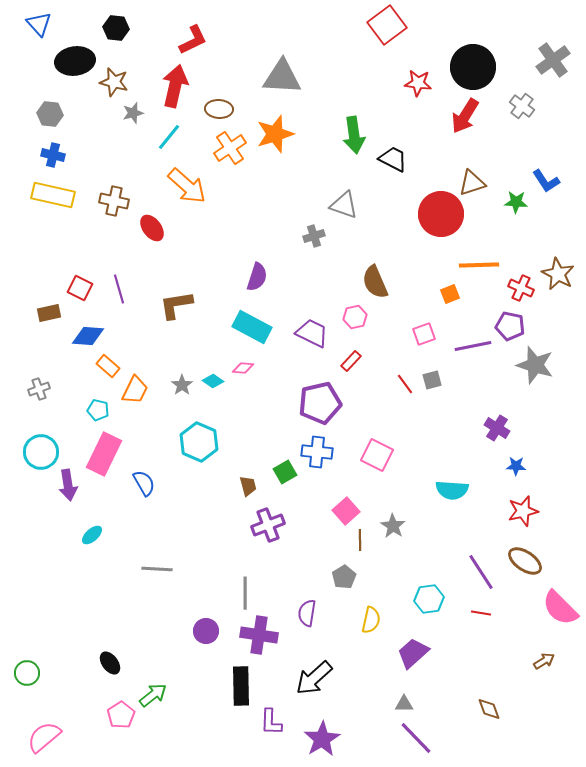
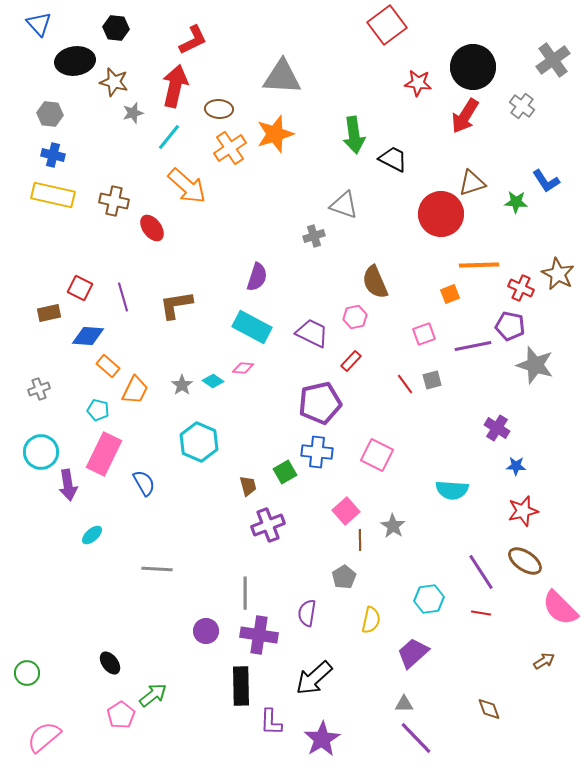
purple line at (119, 289): moved 4 px right, 8 px down
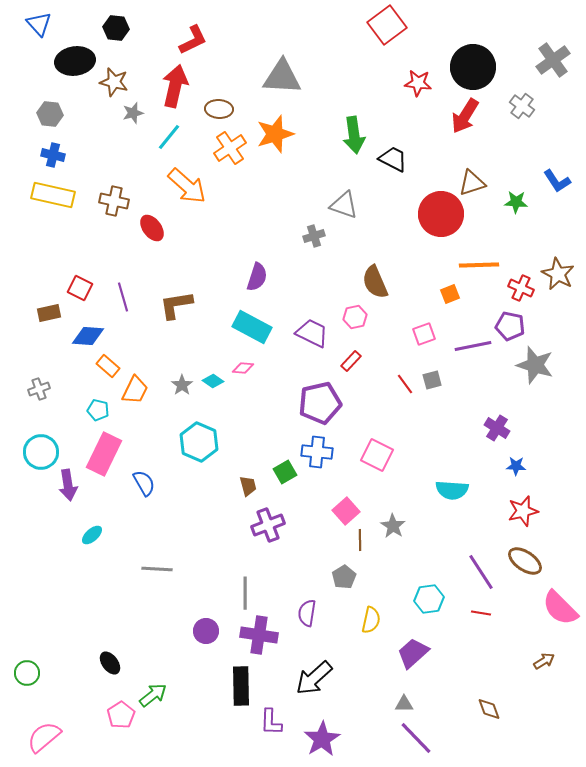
blue L-shape at (546, 181): moved 11 px right
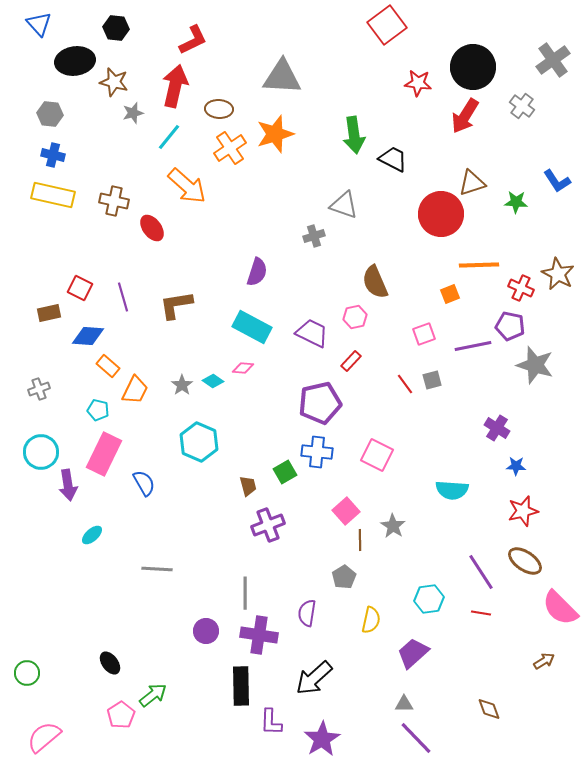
purple semicircle at (257, 277): moved 5 px up
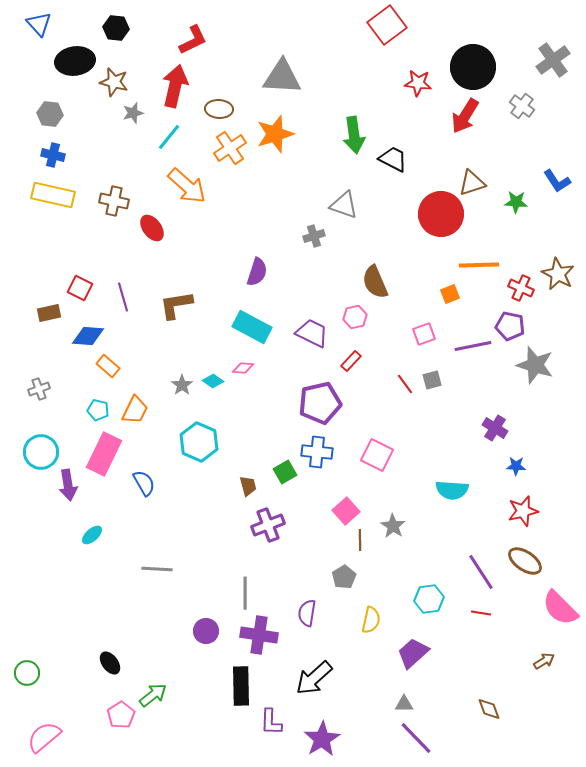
orange trapezoid at (135, 390): moved 20 px down
purple cross at (497, 428): moved 2 px left
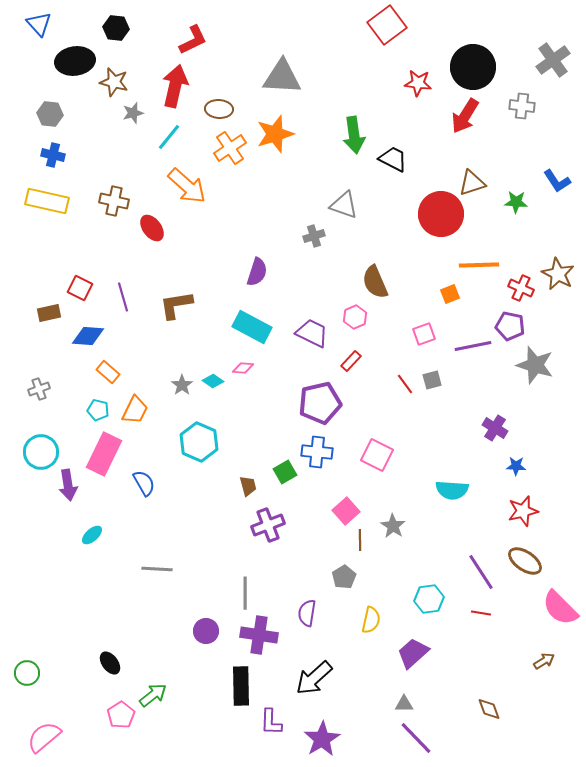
gray cross at (522, 106): rotated 30 degrees counterclockwise
yellow rectangle at (53, 195): moved 6 px left, 6 px down
pink hexagon at (355, 317): rotated 10 degrees counterclockwise
orange rectangle at (108, 366): moved 6 px down
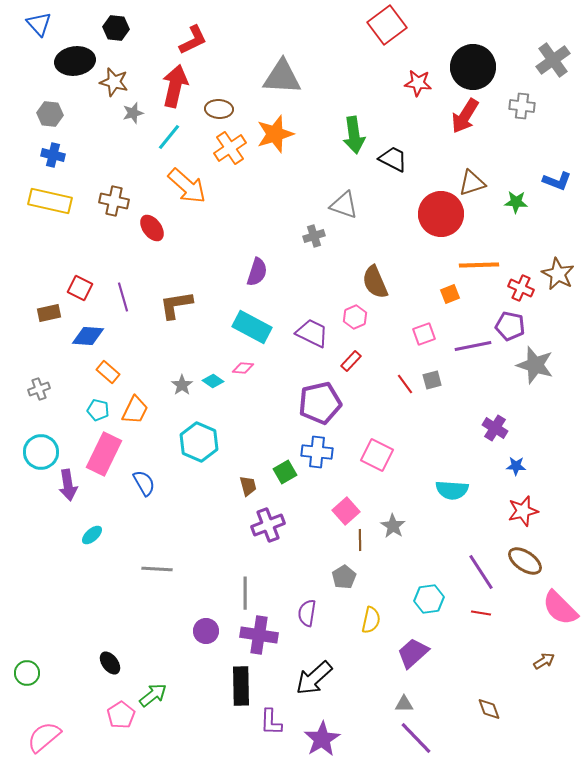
blue L-shape at (557, 181): rotated 36 degrees counterclockwise
yellow rectangle at (47, 201): moved 3 px right
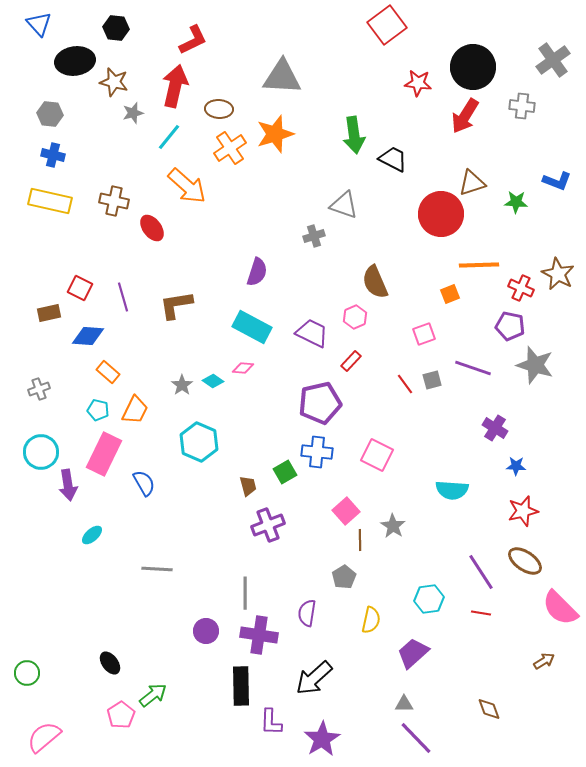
purple line at (473, 346): moved 22 px down; rotated 30 degrees clockwise
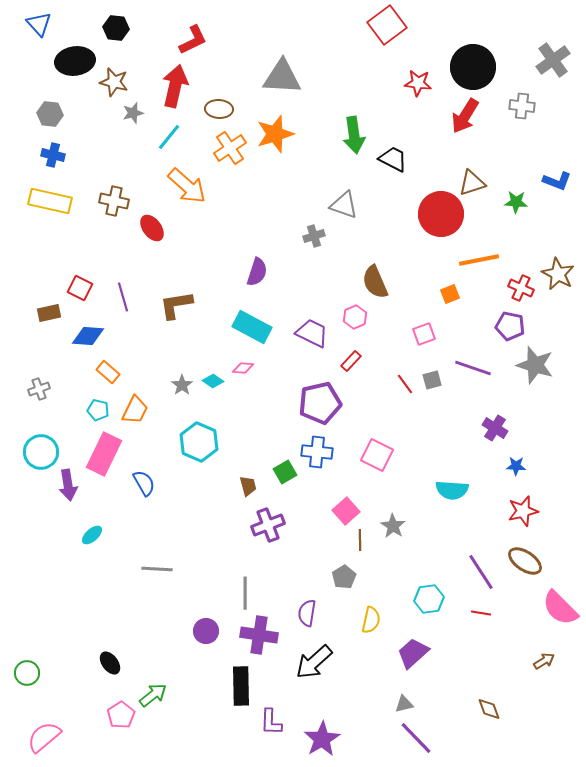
orange line at (479, 265): moved 5 px up; rotated 9 degrees counterclockwise
black arrow at (314, 678): moved 16 px up
gray triangle at (404, 704): rotated 12 degrees counterclockwise
